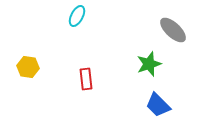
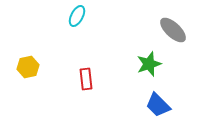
yellow hexagon: rotated 20 degrees counterclockwise
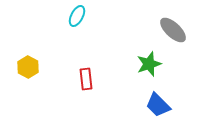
yellow hexagon: rotated 20 degrees counterclockwise
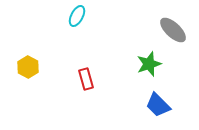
red rectangle: rotated 10 degrees counterclockwise
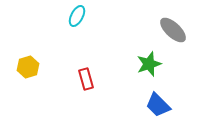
yellow hexagon: rotated 15 degrees clockwise
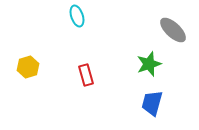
cyan ellipse: rotated 45 degrees counterclockwise
red rectangle: moved 4 px up
blue trapezoid: moved 6 px left, 2 px up; rotated 60 degrees clockwise
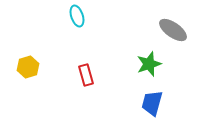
gray ellipse: rotated 8 degrees counterclockwise
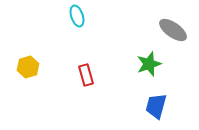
blue trapezoid: moved 4 px right, 3 px down
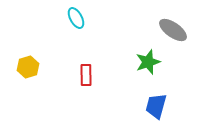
cyan ellipse: moved 1 px left, 2 px down; rotated 10 degrees counterclockwise
green star: moved 1 px left, 2 px up
red rectangle: rotated 15 degrees clockwise
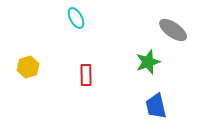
blue trapezoid: rotated 28 degrees counterclockwise
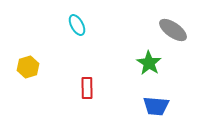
cyan ellipse: moved 1 px right, 7 px down
green star: moved 1 px right, 1 px down; rotated 20 degrees counterclockwise
red rectangle: moved 1 px right, 13 px down
blue trapezoid: rotated 72 degrees counterclockwise
